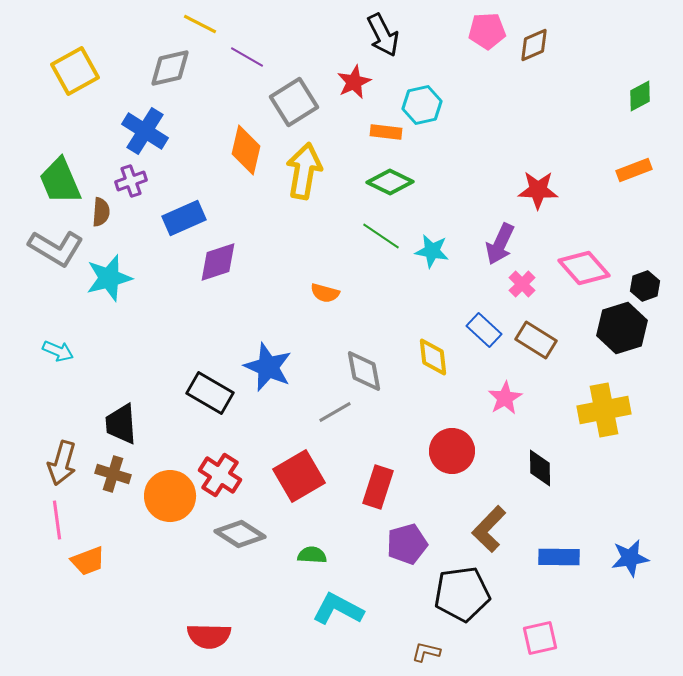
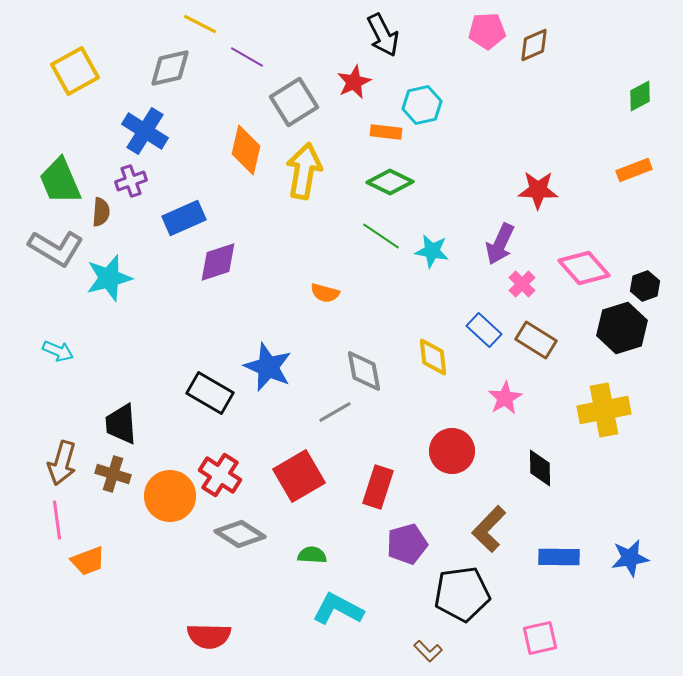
brown L-shape at (426, 652): moved 2 px right, 1 px up; rotated 148 degrees counterclockwise
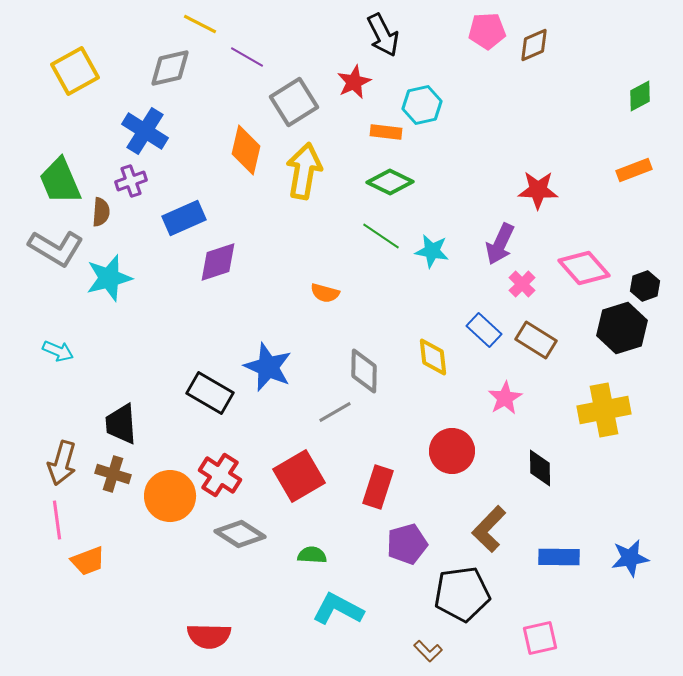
gray diamond at (364, 371): rotated 12 degrees clockwise
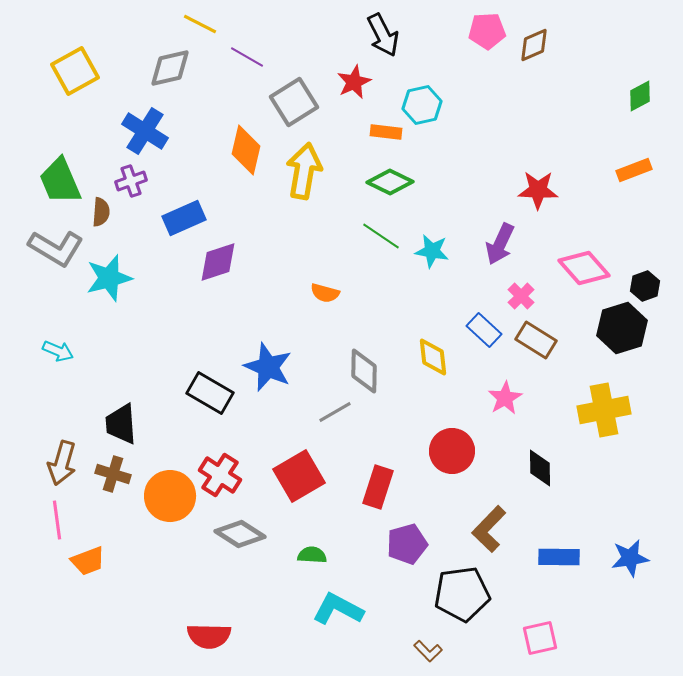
pink cross at (522, 284): moved 1 px left, 12 px down
